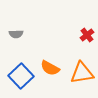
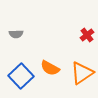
orange triangle: rotated 25 degrees counterclockwise
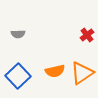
gray semicircle: moved 2 px right
orange semicircle: moved 5 px right, 3 px down; rotated 42 degrees counterclockwise
blue square: moved 3 px left
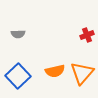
red cross: rotated 16 degrees clockwise
orange triangle: rotated 15 degrees counterclockwise
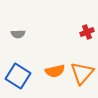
red cross: moved 3 px up
blue square: rotated 15 degrees counterclockwise
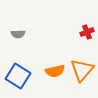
orange triangle: moved 3 px up
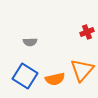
gray semicircle: moved 12 px right, 8 px down
orange semicircle: moved 8 px down
blue square: moved 7 px right
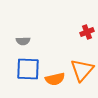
gray semicircle: moved 7 px left, 1 px up
blue square: moved 3 px right, 7 px up; rotated 30 degrees counterclockwise
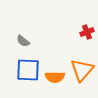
gray semicircle: rotated 40 degrees clockwise
blue square: moved 1 px down
orange semicircle: moved 2 px up; rotated 12 degrees clockwise
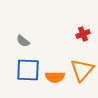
red cross: moved 4 px left, 2 px down
